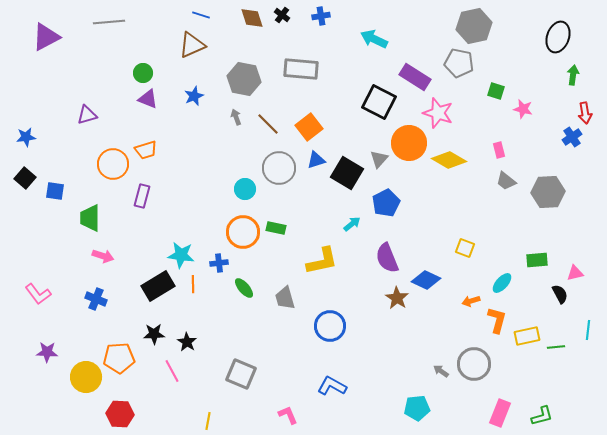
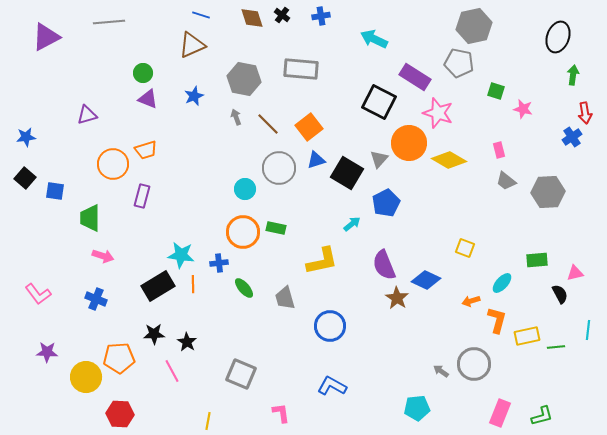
purple semicircle at (387, 258): moved 3 px left, 7 px down
pink L-shape at (288, 415): moved 7 px left, 2 px up; rotated 15 degrees clockwise
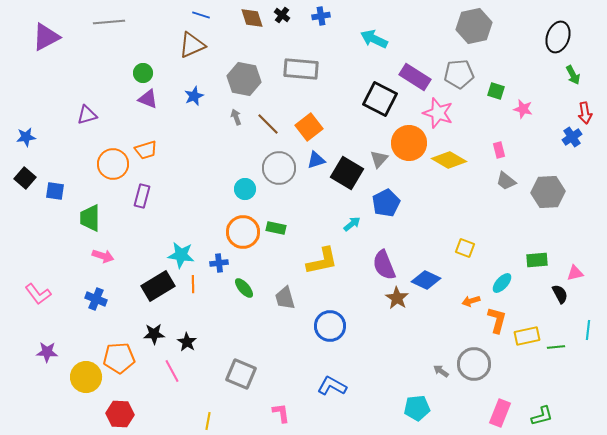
gray pentagon at (459, 63): moved 11 px down; rotated 16 degrees counterclockwise
green arrow at (573, 75): rotated 144 degrees clockwise
black square at (379, 102): moved 1 px right, 3 px up
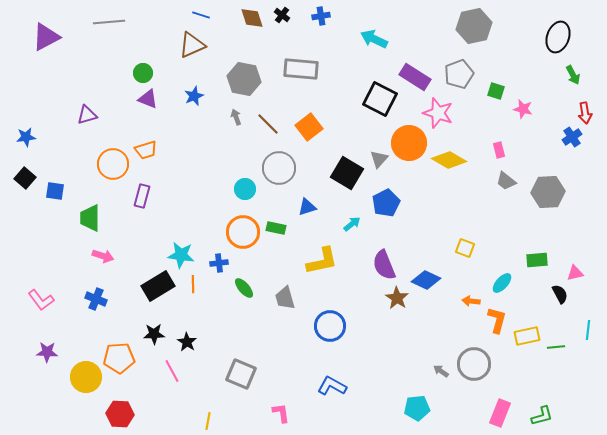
gray pentagon at (459, 74): rotated 16 degrees counterclockwise
blue triangle at (316, 160): moved 9 px left, 47 px down
pink L-shape at (38, 294): moved 3 px right, 6 px down
orange arrow at (471, 301): rotated 24 degrees clockwise
